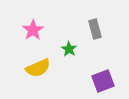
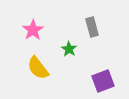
gray rectangle: moved 3 px left, 2 px up
yellow semicircle: rotated 75 degrees clockwise
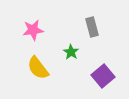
pink star: rotated 25 degrees clockwise
green star: moved 2 px right, 3 px down
purple square: moved 5 px up; rotated 20 degrees counterclockwise
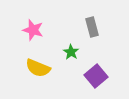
pink star: rotated 25 degrees clockwise
yellow semicircle: rotated 30 degrees counterclockwise
purple square: moved 7 px left
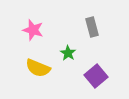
green star: moved 3 px left, 1 px down
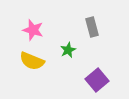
green star: moved 3 px up; rotated 14 degrees clockwise
yellow semicircle: moved 6 px left, 7 px up
purple square: moved 1 px right, 4 px down
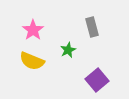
pink star: rotated 20 degrees clockwise
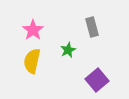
yellow semicircle: rotated 80 degrees clockwise
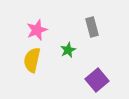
pink star: moved 4 px right; rotated 15 degrees clockwise
yellow semicircle: moved 1 px up
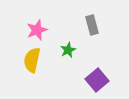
gray rectangle: moved 2 px up
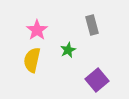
pink star: rotated 15 degrees counterclockwise
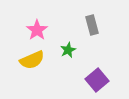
yellow semicircle: rotated 125 degrees counterclockwise
